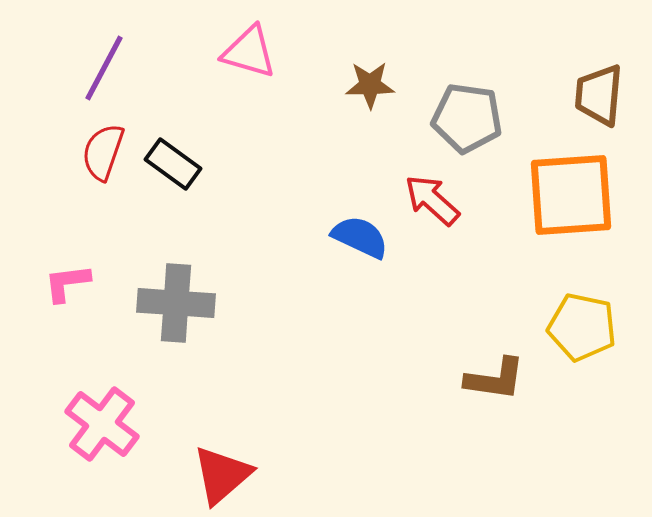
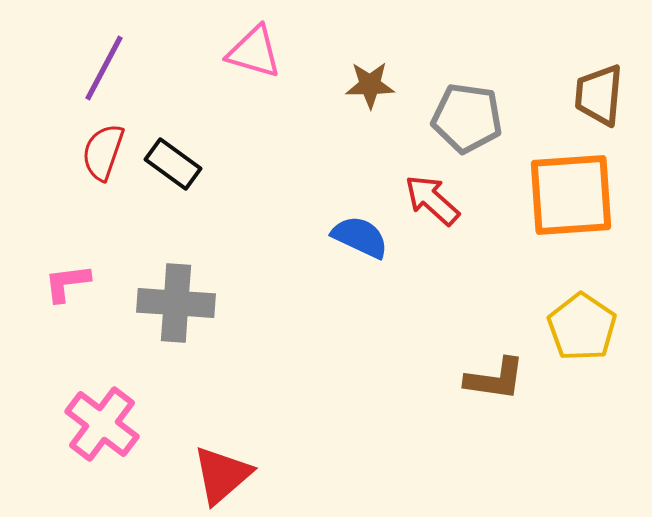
pink triangle: moved 5 px right
yellow pentagon: rotated 22 degrees clockwise
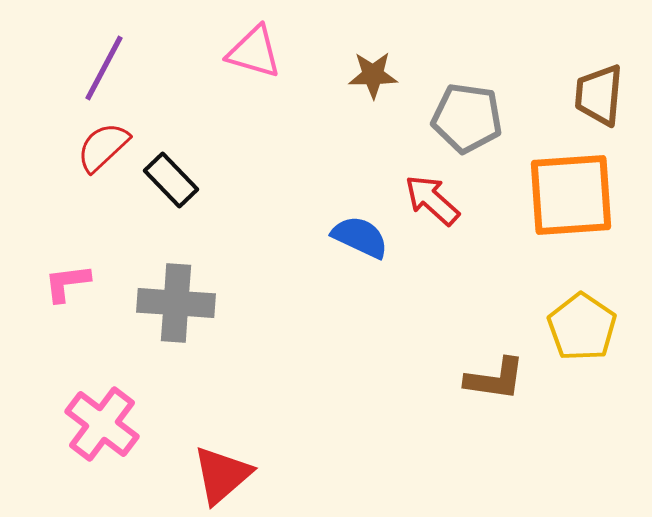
brown star: moved 3 px right, 10 px up
red semicircle: moved 5 px up; rotated 28 degrees clockwise
black rectangle: moved 2 px left, 16 px down; rotated 10 degrees clockwise
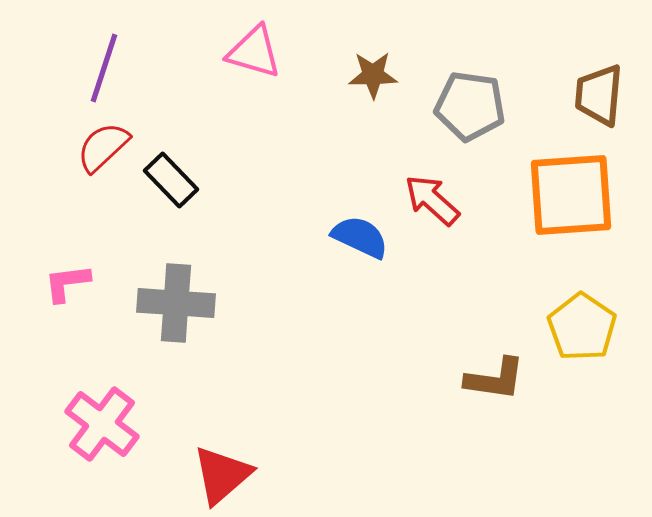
purple line: rotated 10 degrees counterclockwise
gray pentagon: moved 3 px right, 12 px up
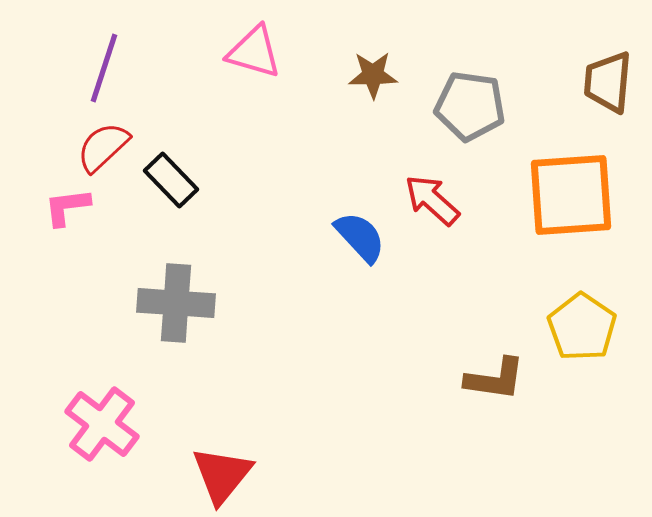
brown trapezoid: moved 9 px right, 13 px up
blue semicircle: rotated 22 degrees clockwise
pink L-shape: moved 76 px up
red triangle: rotated 10 degrees counterclockwise
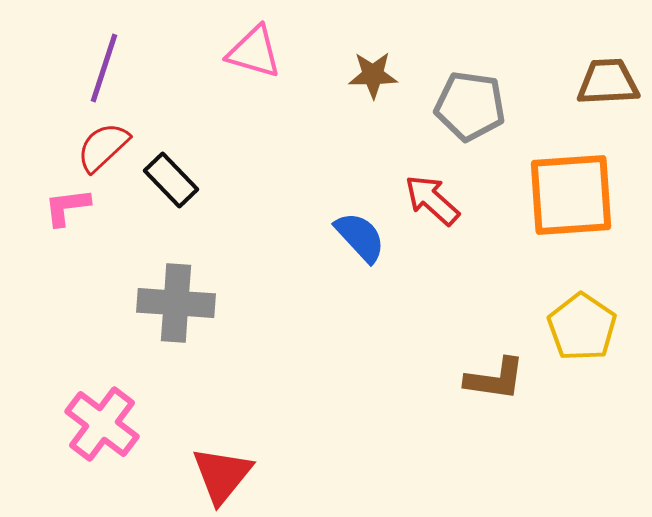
brown trapezoid: rotated 82 degrees clockwise
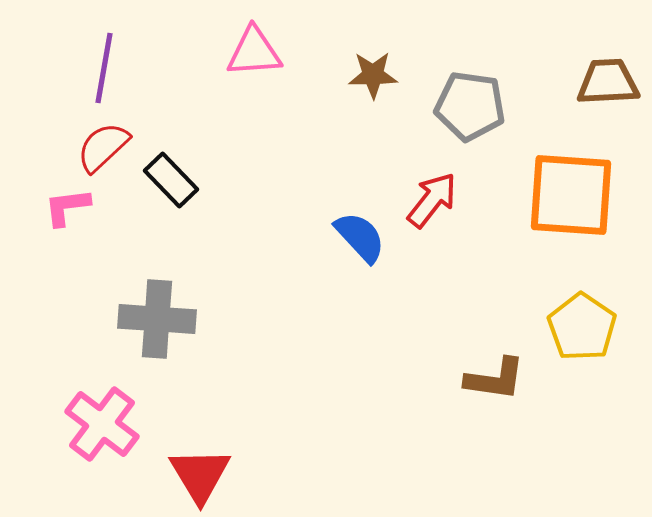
pink triangle: rotated 20 degrees counterclockwise
purple line: rotated 8 degrees counterclockwise
orange square: rotated 8 degrees clockwise
red arrow: rotated 86 degrees clockwise
gray cross: moved 19 px left, 16 px down
red triangle: moved 22 px left; rotated 10 degrees counterclockwise
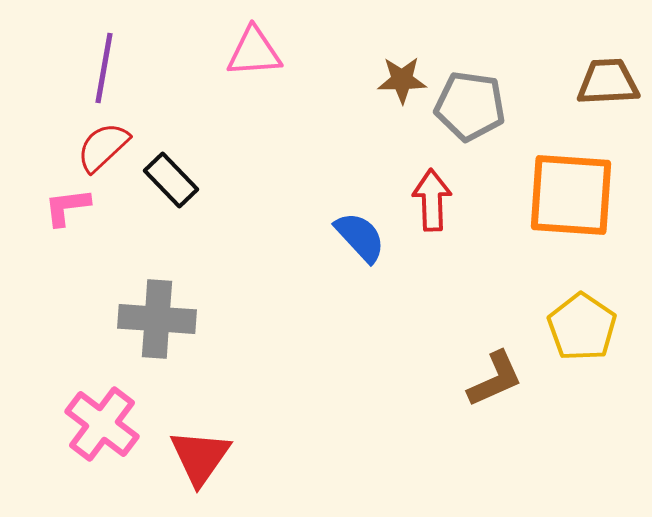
brown star: moved 29 px right, 5 px down
red arrow: rotated 40 degrees counterclockwise
brown L-shape: rotated 32 degrees counterclockwise
red triangle: moved 18 px up; rotated 6 degrees clockwise
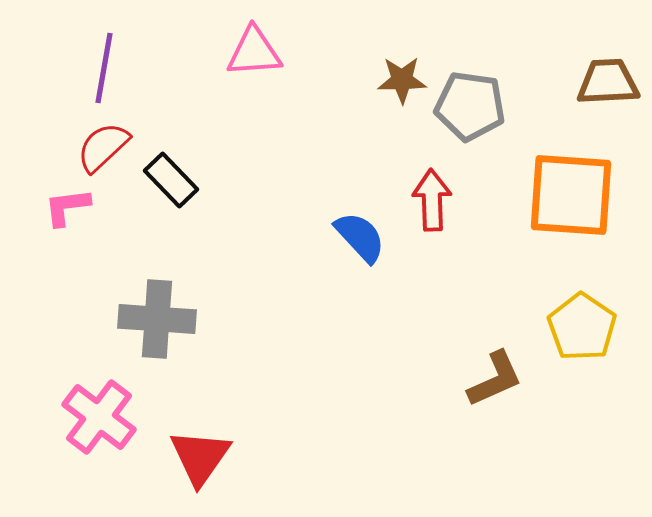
pink cross: moved 3 px left, 7 px up
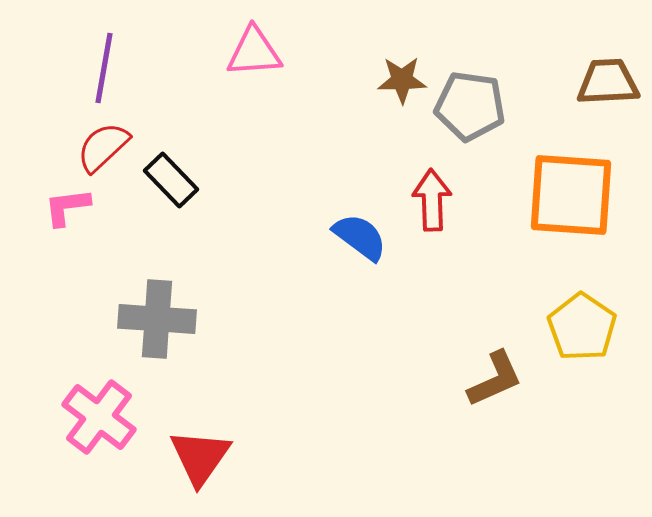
blue semicircle: rotated 10 degrees counterclockwise
